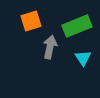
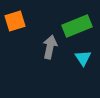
orange square: moved 16 px left
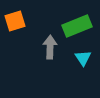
gray arrow: rotated 10 degrees counterclockwise
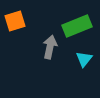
gray arrow: rotated 10 degrees clockwise
cyan triangle: moved 1 px right, 1 px down; rotated 12 degrees clockwise
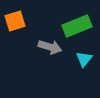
gray arrow: rotated 95 degrees clockwise
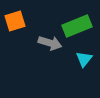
gray arrow: moved 4 px up
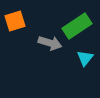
green rectangle: rotated 12 degrees counterclockwise
cyan triangle: moved 1 px right, 1 px up
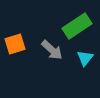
orange square: moved 23 px down
gray arrow: moved 2 px right, 7 px down; rotated 25 degrees clockwise
